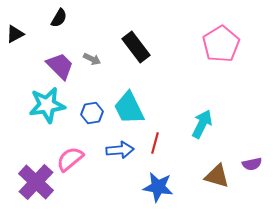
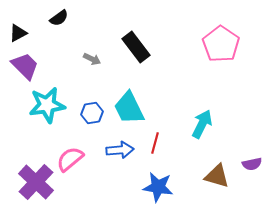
black semicircle: rotated 24 degrees clockwise
black triangle: moved 3 px right, 1 px up
pink pentagon: rotated 6 degrees counterclockwise
purple trapezoid: moved 35 px left
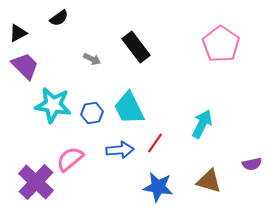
cyan star: moved 6 px right; rotated 18 degrees clockwise
red line: rotated 20 degrees clockwise
brown triangle: moved 8 px left, 5 px down
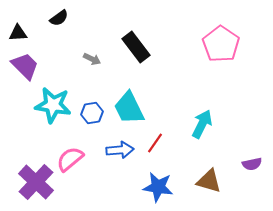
black triangle: rotated 24 degrees clockwise
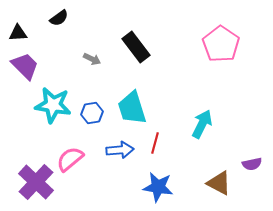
cyan trapezoid: moved 3 px right; rotated 9 degrees clockwise
red line: rotated 20 degrees counterclockwise
brown triangle: moved 10 px right, 2 px down; rotated 12 degrees clockwise
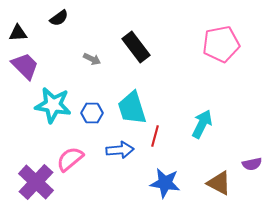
pink pentagon: rotated 27 degrees clockwise
blue hexagon: rotated 10 degrees clockwise
red line: moved 7 px up
blue star: moved 7 px right, 4 px up
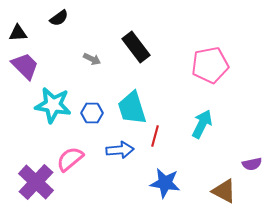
pink pentagon: moved 11 px left, 21 px down
brown triangle: moved 5 px right, 8 px down
